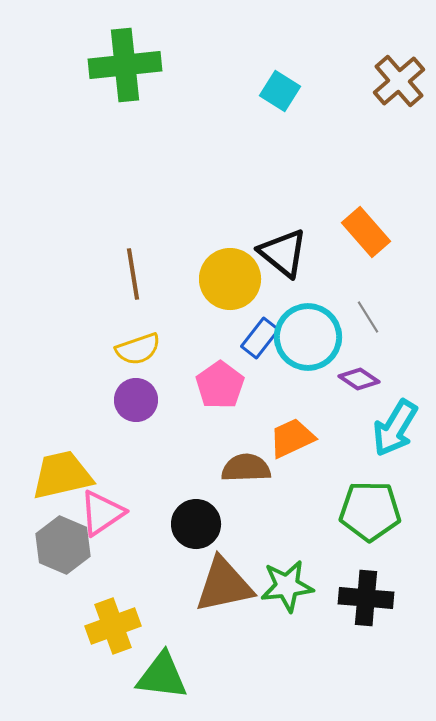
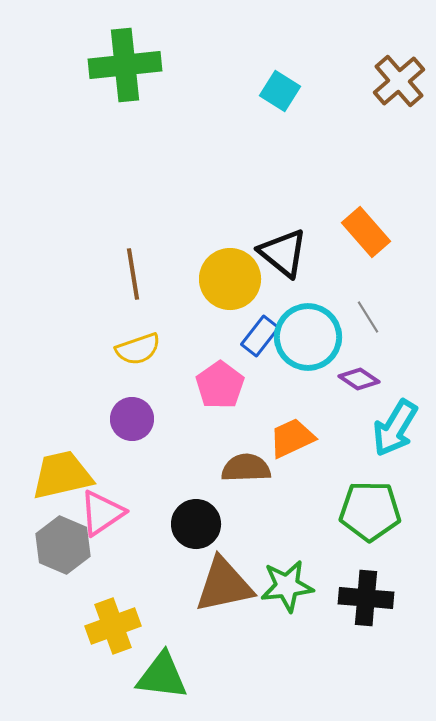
blue rectangle: moved 2 px up
purple circle: moved 4 px left, 19 px down
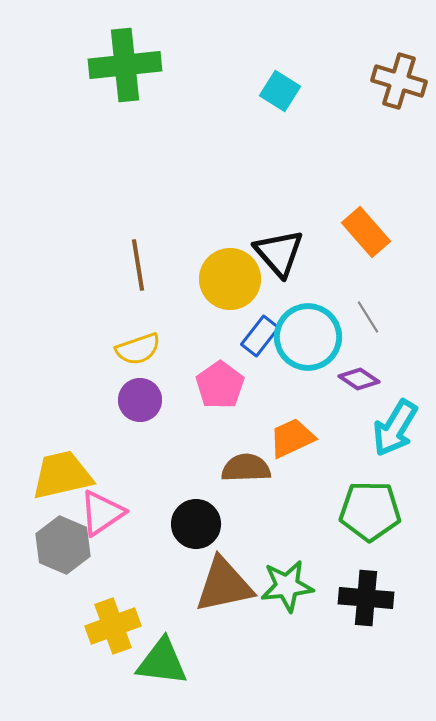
brown cross: rotated 32 degrees counterclockwise
black triangle: moved 4 px left; rotated 10 degrees clockwise
brown line: moved 5 px right, 9 px up
purple circle: moved 8 px right, 19 px up
green triangle: moved 14 px up
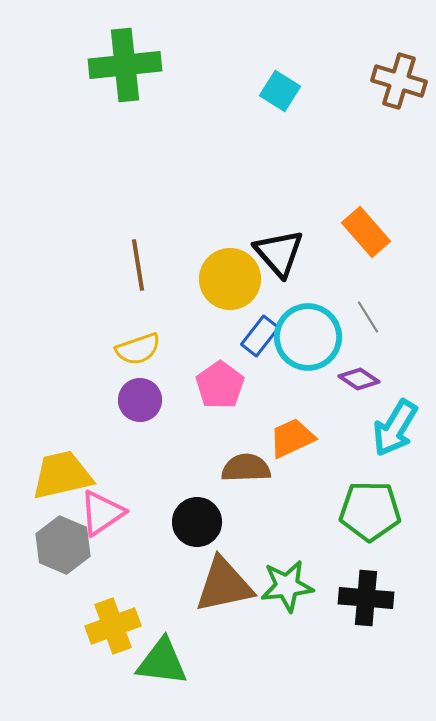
black circle: moved 1 px right, 2 px up
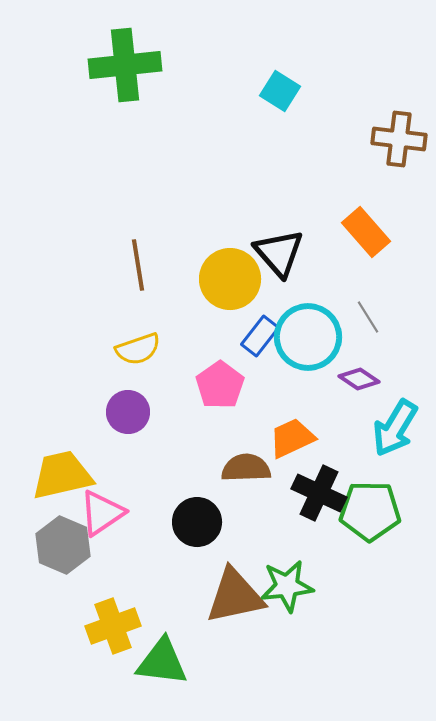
brown cross: moved 58 px down; rotated 10 degrees counterclockwise
purple circle: moved 12 px left, 12 px down
brown triangle: moved 11 px right, 11 px down
black cross: moved 47 px left, 105 px up; rotated 20 degrees clockwise
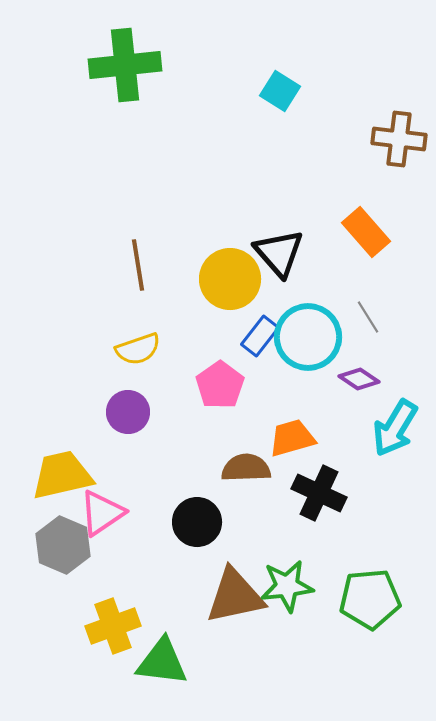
orange trapezoid: rotated 9 degrees clockwise
green pentagon: moved 88 px down; rotated 6 degrees counterclockwise
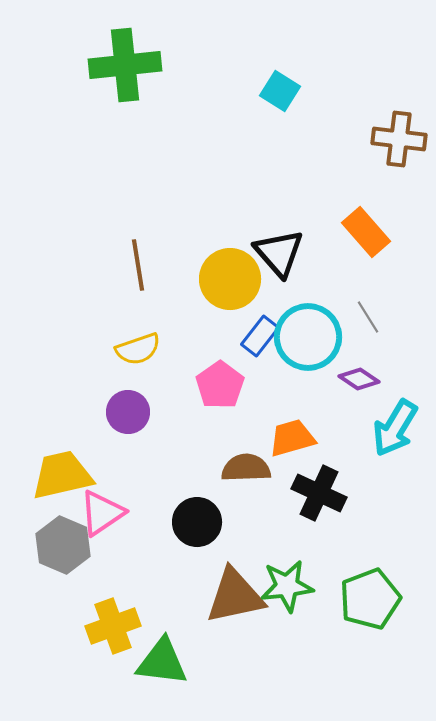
green pentagon: rotated 16 degrees counterclockwise
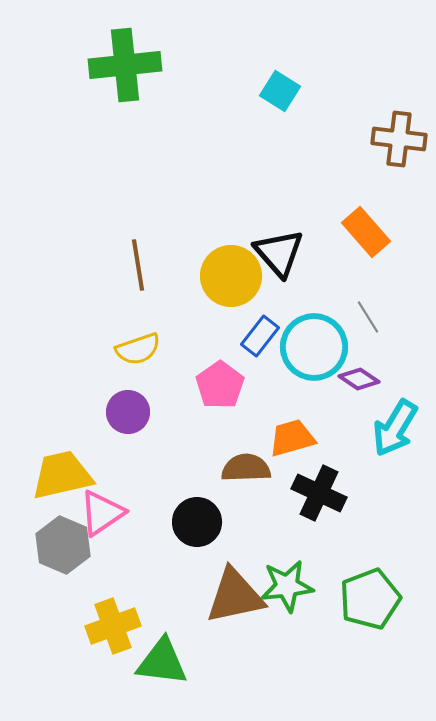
yellow circle: moved 1 px right, 3 px up
cyan circle: moved 6 px right, 10 px down
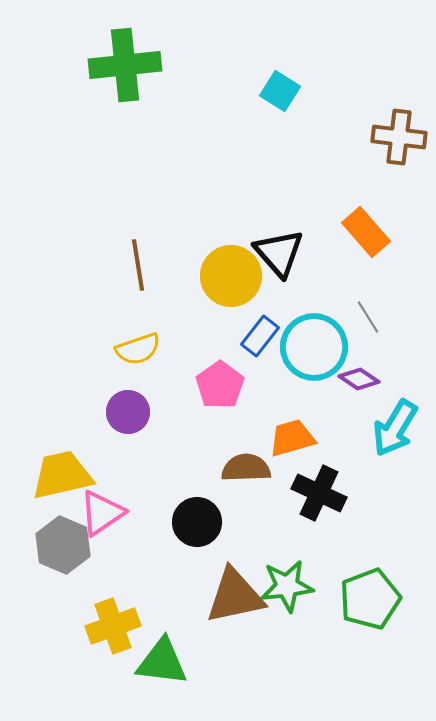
brown cross: moved 2 px up
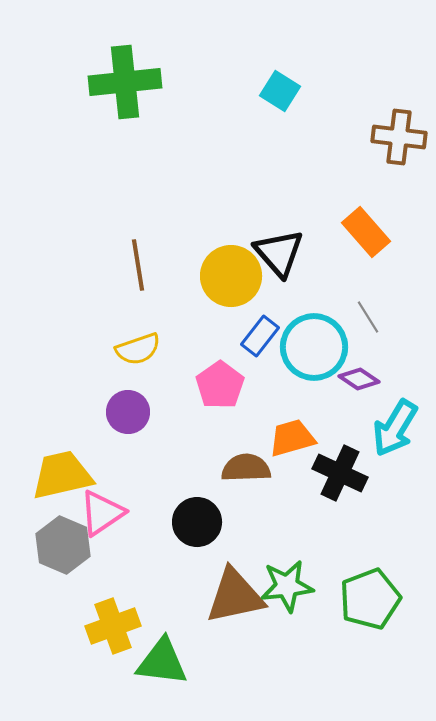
green cross: moved 17 px down
black cross: moved 21 px right, 20 px up
